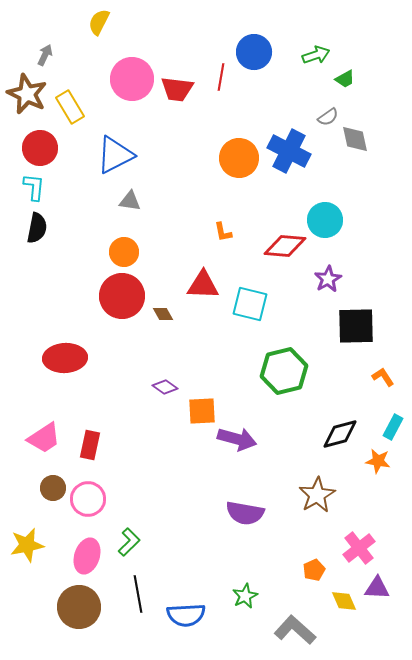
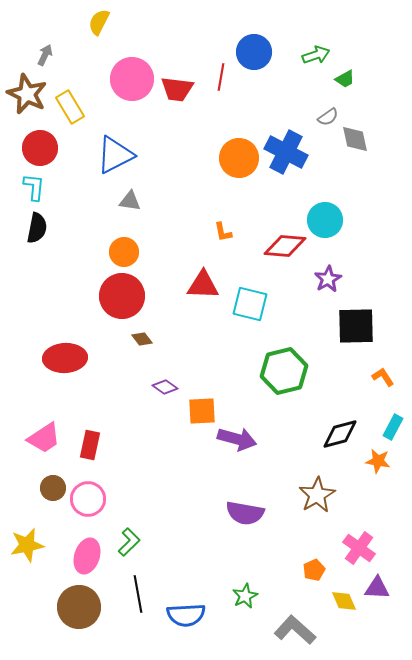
blue cross at (289, 151): moved 3 px left, 1 px down
brown diamond at (163, 314): moved 21 px left, 25 px down; rotated 10 degrees counterclockwise
pink cross at (359, 548): rotated 16 degrees counterclockwise
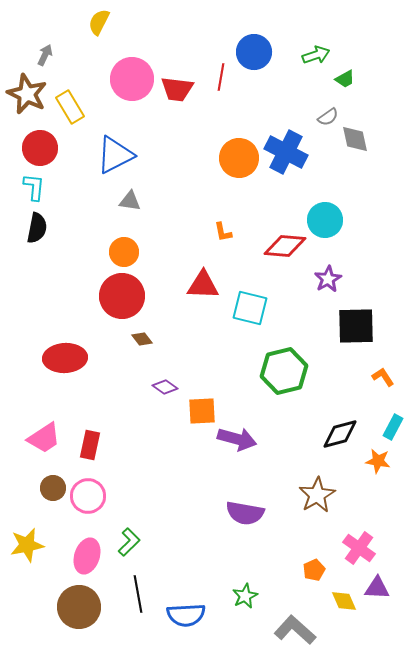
cyan square at (250, 304): moved 4 px down
pink circle at (88, 499): moved 3 px up
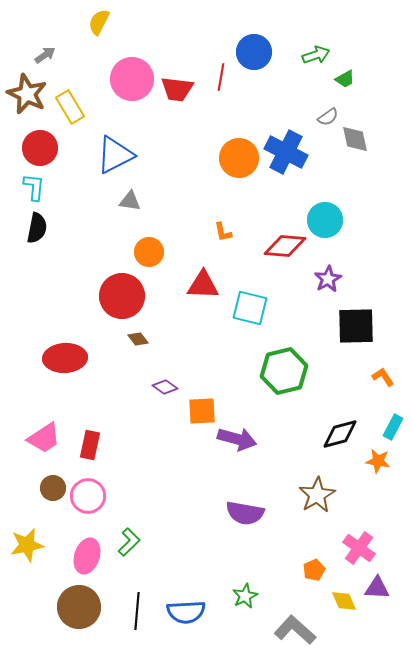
gray arrow at (45, 55): rotated 30 degrees clockwise
orange circle at (124, 252): moved 25 px right
brown diamond at (142, 339): moved 4 px left
black line at (138, 594): moved 1 px left, 17 px down; rotated 15 degrees clockwise
blue semicircle at (186, 615): moved 3 px up
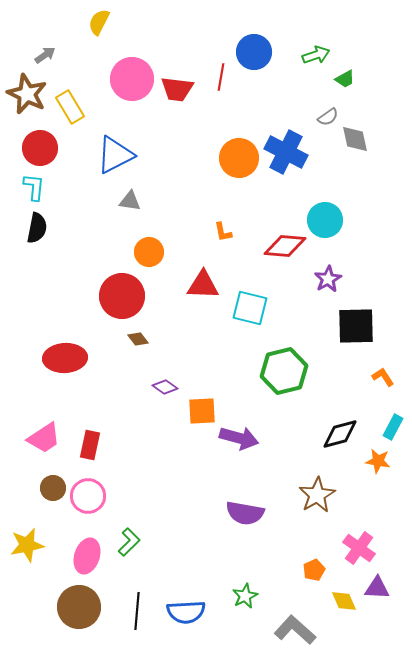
purple arrow at (237, 439): moved 2 px right, 1 px up
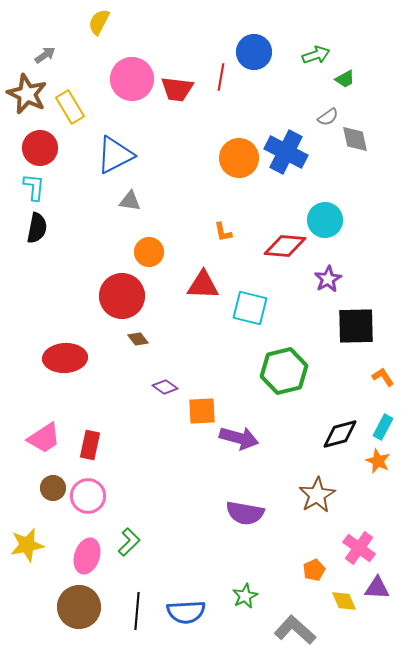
cyan rectangle at (393, 427): moved 10 px left
orange star at (378, 461): rotated 15 degrees clockwise
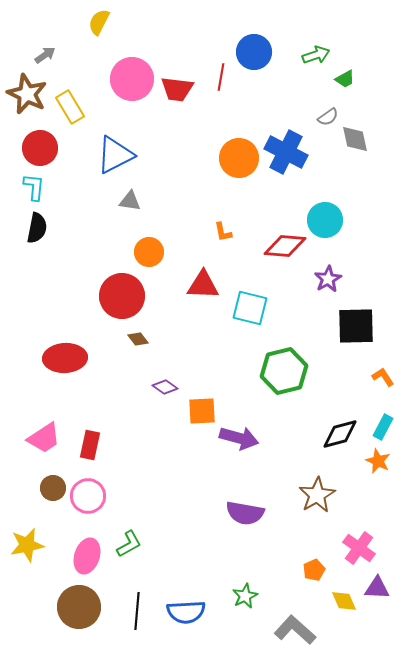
green L-shape at (129, 542): moved 2 px down; rotated 16 degrees clockwise
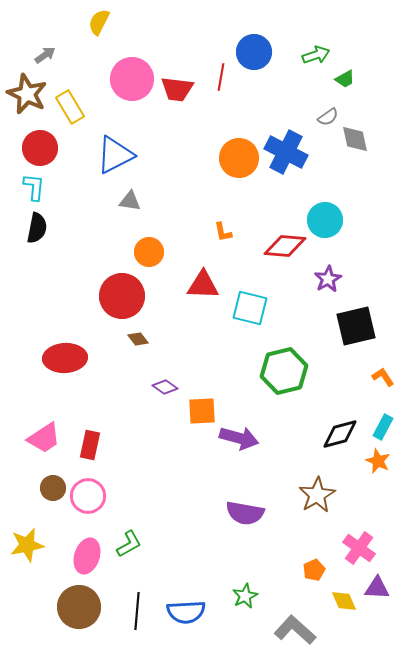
black square at (356, 326): rotated 12 degrees counterclockwise
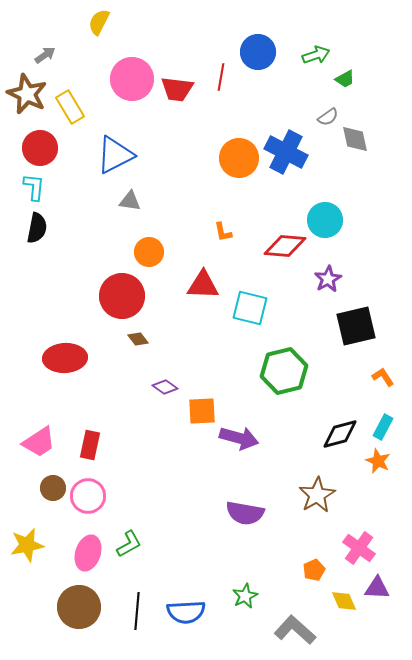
blue circle at (254, 52): moved 4 px right
pink trapezoid at (44, 438): moved 5 px left, 4 px down
pink ellipse at (87, 556): moved 1 px right, 3 px up
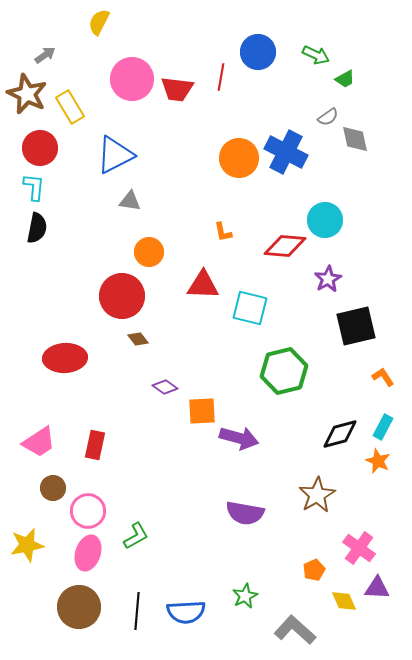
green arrow at (316, 55): rotated 44 degrees clockwise
red rectangle at (90, 445): moved 5 px right
pink circle at (88, 496): moved 15 px down
green L-shape at (129, 544): moved 7 px right, 8 px up
